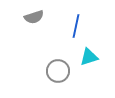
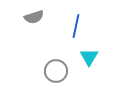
cyan triangle: rotated 42 degrees counterclockwise
gray circle: moved 2 px left
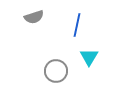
blue line: moved 1 px right, 1 px up
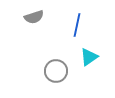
cyan triangle: rotated 24 degrees clockwise
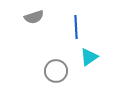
blue line: moved 1 px left, 2 px down; rotated 15 degrees counterclockwise
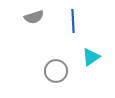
blue line: moved 3 px left, 6 px up
cyan triangle: moved 2 px right
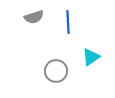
blue line: moved 5 px left, 1 px down
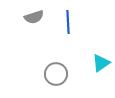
cyan triangle: moved 10 px right, 6 px down
gray circle: moved 3 px down
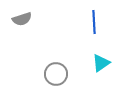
gray semicircle: moved 12 px left, 2 px down
blue line: moved 26 px right
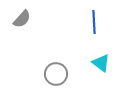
gray semicircle: rotated 30 degrees counterclockwise
cyan triangle: rotated 48 degrees counterclockwise
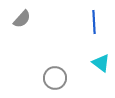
gray circle: moved 1 px left, 4 px down
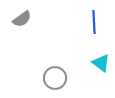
gray semicircle: rotated 12 degrees clockwise
